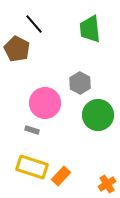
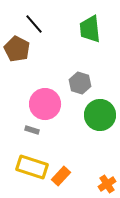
gray hexagon: rotated 10 degrees counterclockwise
pink circle: moved 1 px down
green circle: moved 2 px right
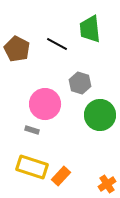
black line: moved 23 px right, 20 px down; rotated 20 degrees counterclockwise
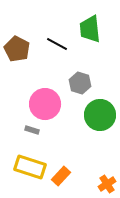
yellow rectangle: moved 2 px left
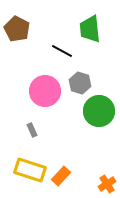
black line: moved 5 px right, 7 px down
brown pentagon: moved 20 px up
pink circle: moved 13 px up
green circle: moved 1 px left, 4 px up
gray rectangle: rotated 48 degrees clockwise
yellow rectangle: moved 3 px down
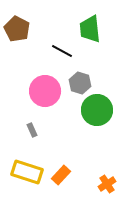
green circle: moved 2 px left, 1 px up
yellow rectangle: moved 3 px left, 2 px down
orange rectangle: moved 1 px up
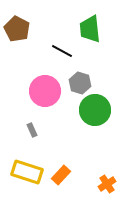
green circle: moved 2 px left
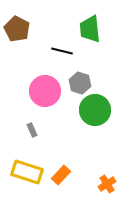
black line: rotated 15 degrees counterclockwise
